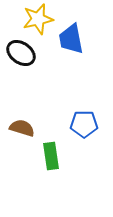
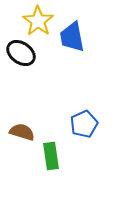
yellow star: moved 2 px down; rotated 24 degrees counterclockwise
blue trapezoid: moved 1 px right, 2 px up
blue pentagon: rotated 24 degrees counterclockwise
brown semicircle: moved 4 px down
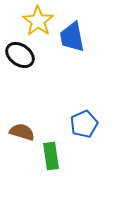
black ellipse: moved 1 px left, 2 px down
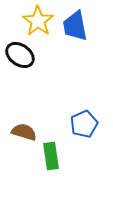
blue trapezoid: moved 3 px right, 11 px up
brown semicircle: moved 2 px right
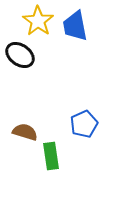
brown semicircle: moved 1 px right
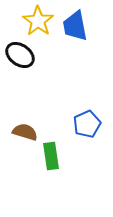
blue pentagon: moved 3 px right
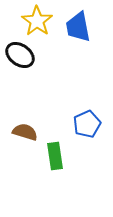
yellow star: moved 1 px left
blue trapezoid: moved 3 px right, 1 px down
green rectangle: moved 4 px right
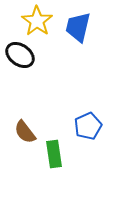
blue trapezoid: rotated 24 degrees clockwise
blue pentagon: moved 1 px right, 2 px down
brown semicircle: rotated 145 degrees counterclockwise
green rectangle: moved 1 px left, 2 px up
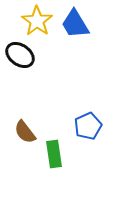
blue trapezoid: moved 3 px left, 3 px up; rotated 44 degrees counterclockwise
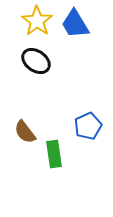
black ellipse: moved 16 px right, 6 px down
